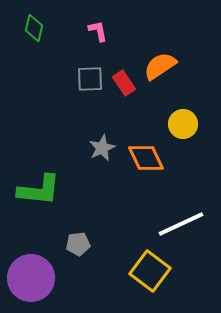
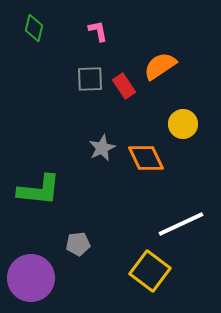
red rectangle: moved 3 px down
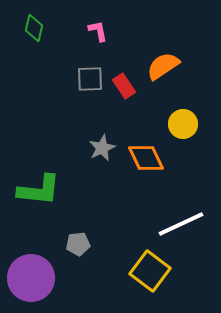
orange semicircle: moved 3 px right
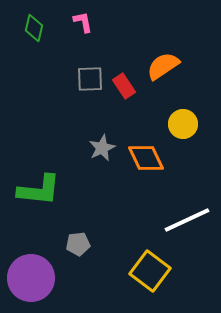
pink L-shape: moved 15 px left, 9 px up
white line: moved 6 px right, 4 px up
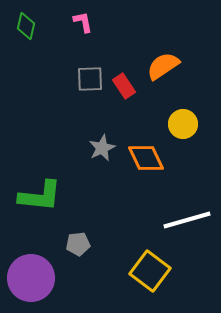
green diamond: moved 8 px left, 2 px up
green L-shape: moved 1 px right, 6 px down
white line: rotated 9 degrees clockwise
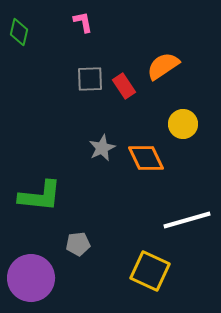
green diamond: moved 7 px left, 6 px down
yellow square: rotated 12 degrees counterclockwise
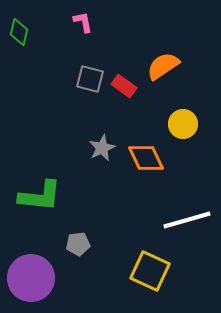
gray square: rotated 16 degrees clockwise
red rectangle: rotated 20 degrees counterclockwise
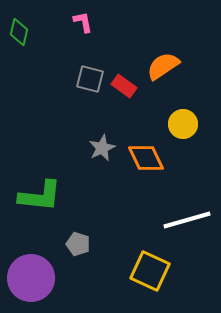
gray pentagon: rotated 25 degrees clockwise
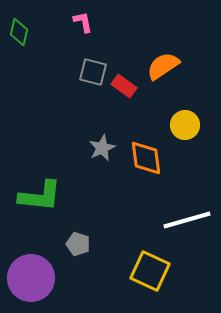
gray square: moved 3 px right, 7 px up
yellow circle: moved 2 px right, 1 px down
orange diamond: rotated 18 degrees clockwise
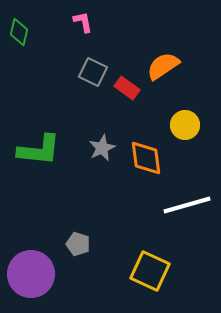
gray square: rotated 12 degrees clockwise
red rectangle: moved 3 px right, 2 px down
green L-shape: moved 1 px left, 46 px up
white line: moved 15 px up
purple circle: moved 4 px up
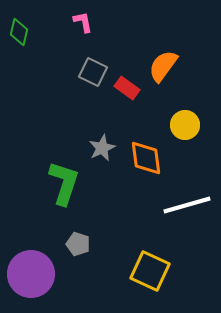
orange semicircle: rotated 20 degrees counterclockwise
green L-shape: moved 25 px right, 33 px down; rotated 78 degrees counterclockwise
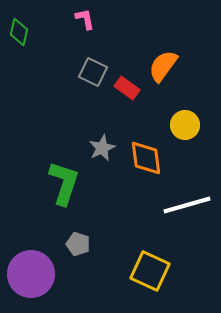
pink L-shape: moved 2 px right, 3 px up
